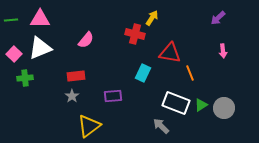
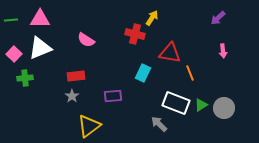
pink semicircle: rotated 84 degrees clockwise
gray arrow: moved 2 px left, 2 px up
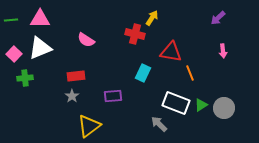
red triangle: moved 1 px right, 1 px up
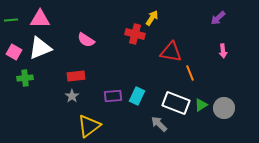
pink square: moved 2 px up; rotated 14 degrees counterclockwise
cyan rectangle: moved 6 px left, 23 px down
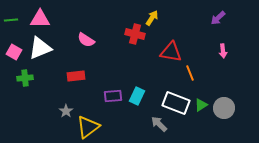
gray star: moved 6 px left, 15 px down
yellow triangle: moved 1 px left, 1 px down
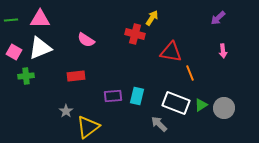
green cross: moved 1 px right, 2 px up
cyan rectangle: rotated 12 degrees counterclockwise
